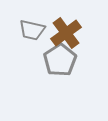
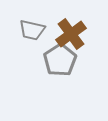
brown cross: moved 5 px right, 1 px down
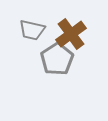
gray pentagon: moved 3 px left, 1 px up
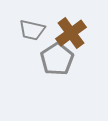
brown cross: moved 1 px up
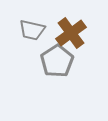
gray pentagon: moved 2 px down
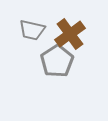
brown cross: moved 1 px left, 1 px down
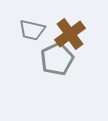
gray pentagon: moved 2 px up; rotated 8 degrees clockwise
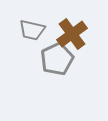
brown cross: moved 2 px right
